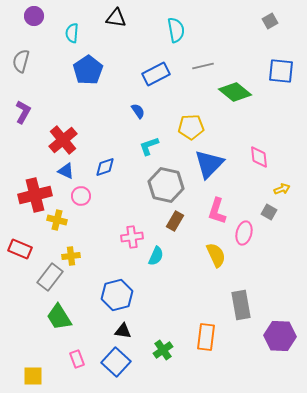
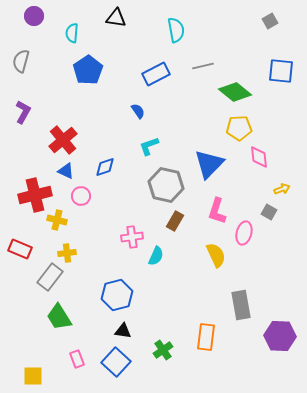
yellow pentagon at (191, 127): moved 48 px right, 1 px down
yellow cross at (71, 256): moved 4 px left, 3 px up
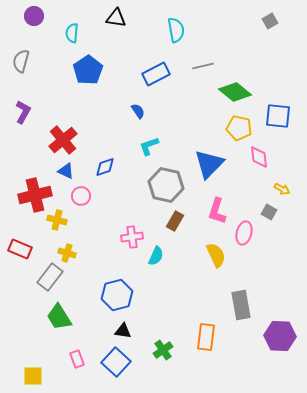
blue square at (281, 71): moved 3 px left, 45 px down
yellow pentagon at (239, 128): rotated 15 degrees clockwise
yellow arrow at (282, 189): rotated 49 degrees clockwise
yellow cross at (67, 253): rotated 24 degrees clockwise
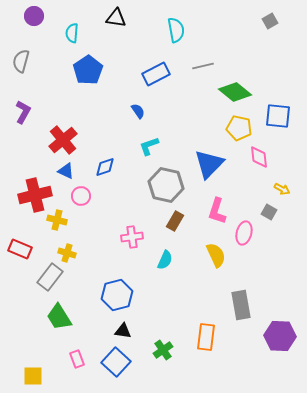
cyan semicircle at (156, 256): moved 9 px right, 4 px down
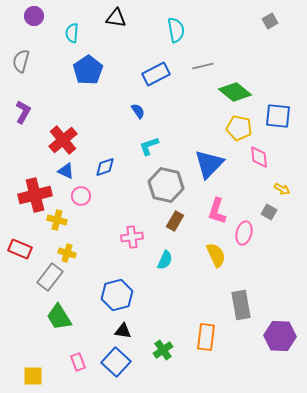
pink rectangle at (77, 359): moved 1 px right, 3 px down
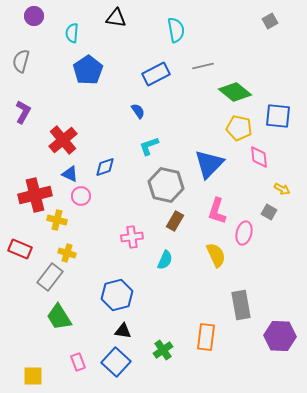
blue triangle at (66, 171): moved 4 px right, 3 px down
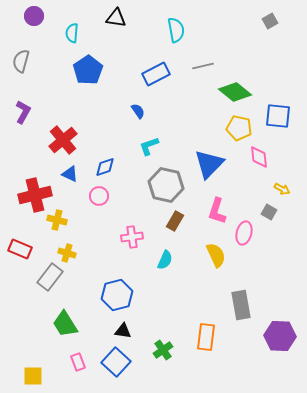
pink circle at (81, 196): moved 18 px right
green trapezoid at (59, 317): moved 6 px right, 7 px down
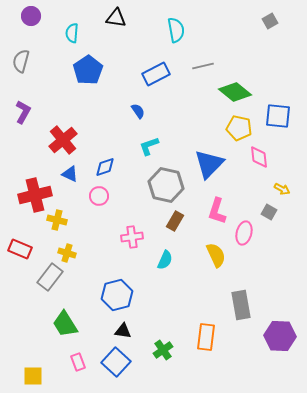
purple circle at (34, 16): moved 3 px left
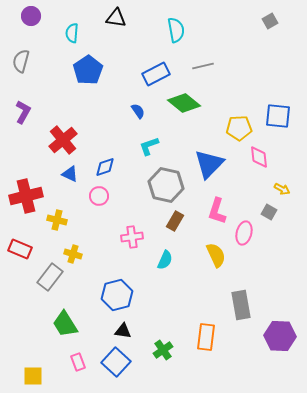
green diamond at (235, 92): moved 51 px left, 11 px down
yellow pentagon at (239, 128): rotated 15 degrees counterclockwise
red cross at (35, 195): moved 9 px left, 1 px down
yellow cross at (67, 253): moved 6 px right, 1 px down
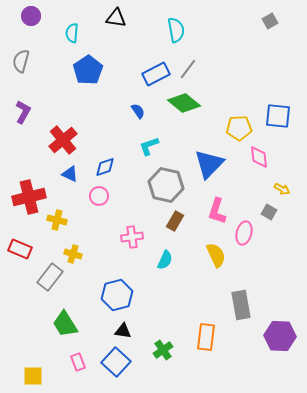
gray line at (203, 66): moved 15 px left, 3 px down; rotated 40 degrees counterclockwise
red cross at (26, 196): moved 3 px right, 1 px down
